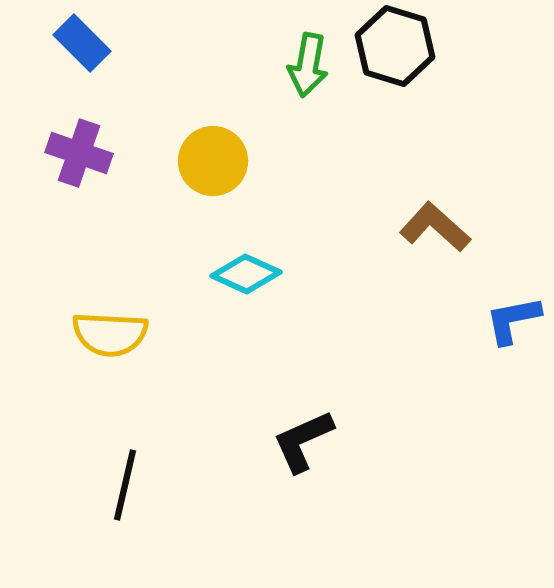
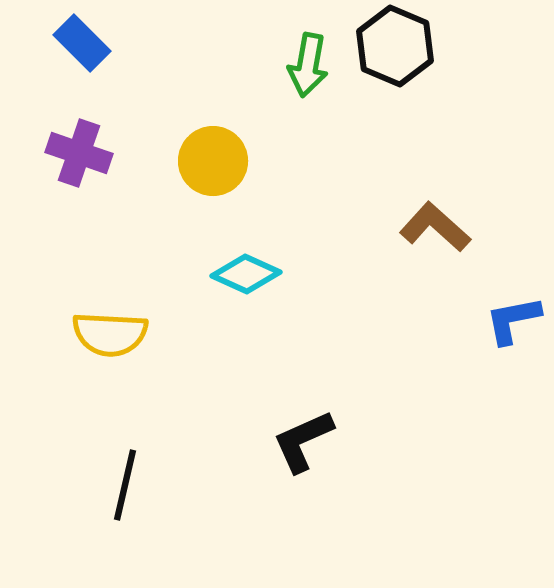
black hexagon: rotated 6 degrees clockwise
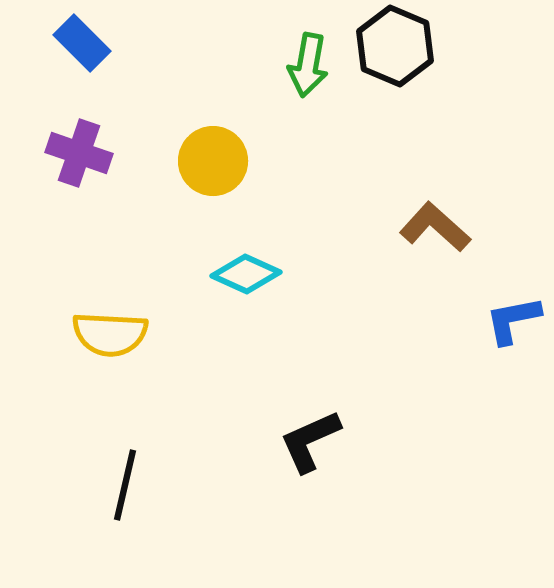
black L-shape: moved 7 px right
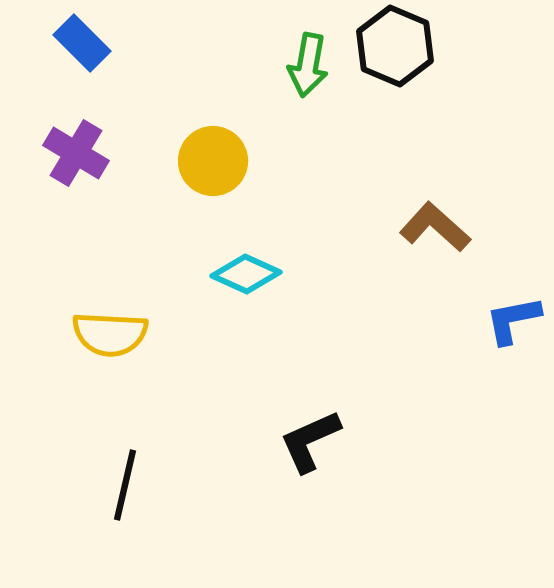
purple cross: moved 3 px left; rotated 12 degrees clockwise
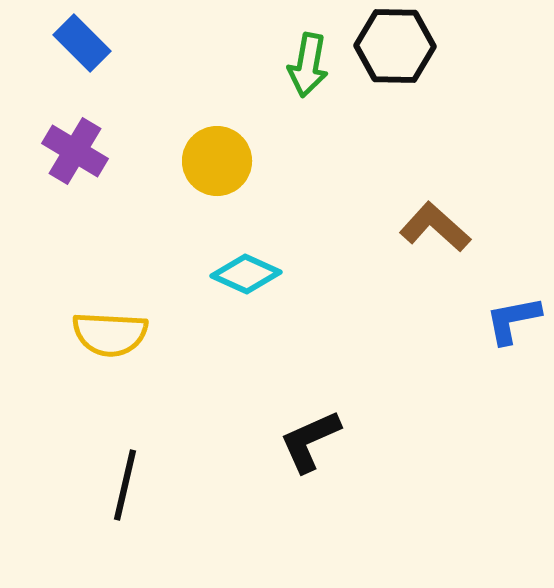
black hexagon: rotated 22 degrees counterclockwise
purple cross: moved 1 px left, 2 px up
yellow circle: moved 4 px right
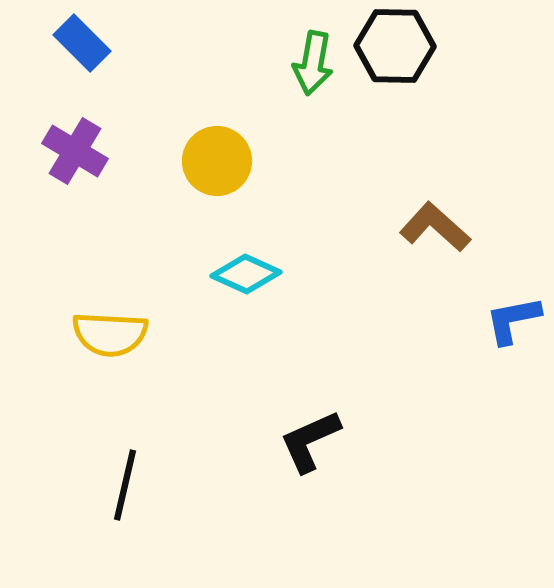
green arrow: moved 5 px right, 2 px up
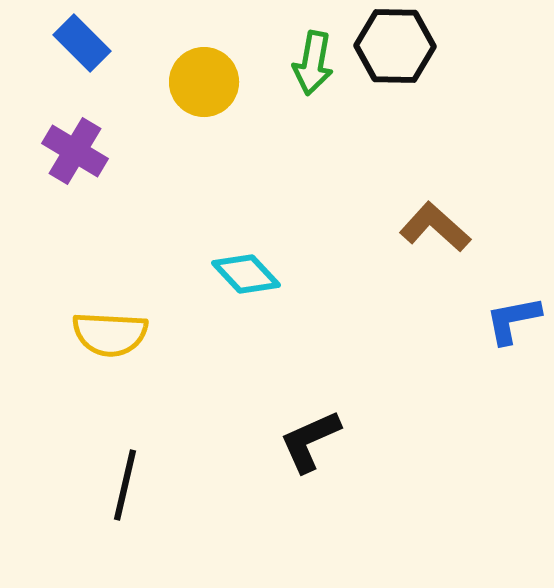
yellow circle: moved 13 px left, 79 px up
cyan diamond: rotated 22 degrees clockwise
